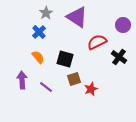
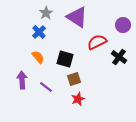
red star: moved 13 px left, 10 px down
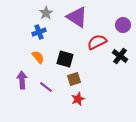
blue cross: rotated 24 degrees clockwise
black cross: moved 1 px right, 1 px up
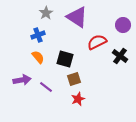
blue cross: moved 1 px left, 3 px down
purple arrow: rotated 84 degrees clockwise
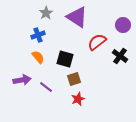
red semicircle: rotated 12 degrees counterclockwise
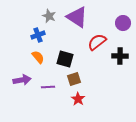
gray star: moved 3 px right, 3 px down; rotated 16 degrees counterclockwise
purple circle: moved 2 px up
black cross: rotated 35 degrees counterclockwise
purple line: moved 2 px right; rotated 40 degrees counterclockwise
red star: rotated 16 degrees counterclockwise
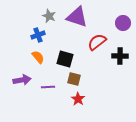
purple triangle: rotated 15 degrees counterclockwise
brown square: rotated 32 degrees clockwise
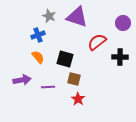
black cross: moved 1 px down
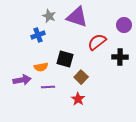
purple circle: moved 1 px right, 2 px down
orange semicircle: moved 3 px right, 10 px down; rotated 120 degrees clockwise
brown square: moved 7 px right, 2 px up; rotated 32 degrees clockwise
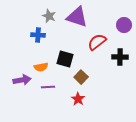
blue cross: rotated 24 degrees clockwise
